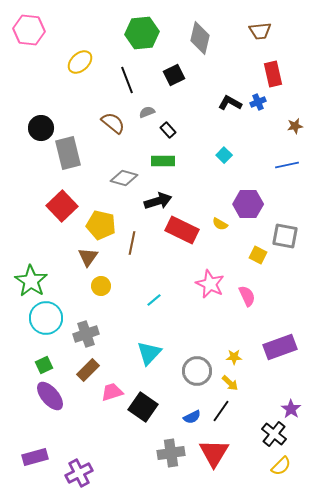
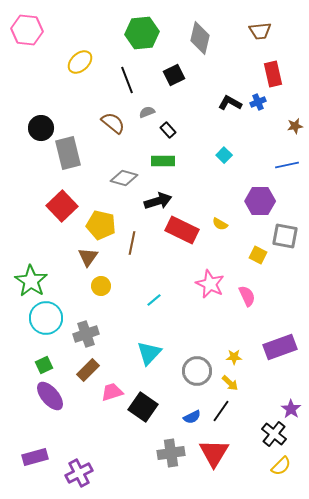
pink hexagon at (29, 30): moved 2 px left
purple hexagon at (248, 204): moved 12 px right, 3 px up
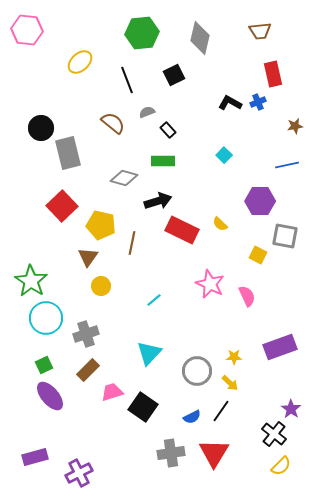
yellow semicircle at (220, 224): rotated 14 degrees clockwise
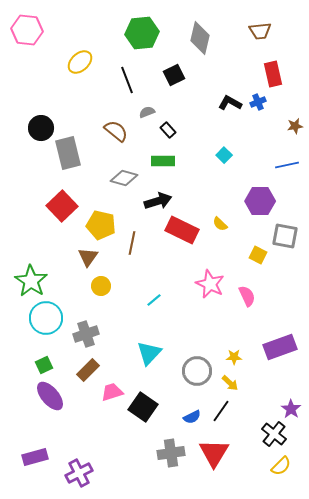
brown semicircle at (113, 123): moved 3 px right, 8 px down
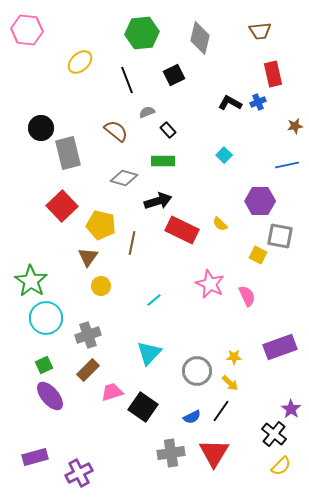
gray square at (285, 236): moved 5 px left
gray cross at (86, 334): moved 2 px right, 1 px down
